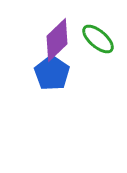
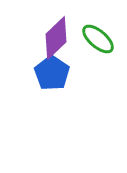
purple diamond: moved 1 px left, 2 px up
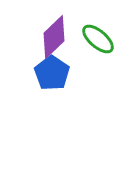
purple diamond: moved 2 px left, 1 px up
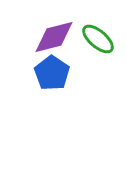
purple diamond: rotated 30 degrees clockwise
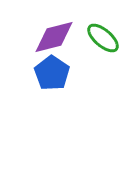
green ellipse: moved 5 px right, 1 px up
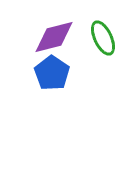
green ellipse: rotated 24 degrees clockwise
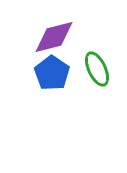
green ellipse: moved 6 px left, 31 px down
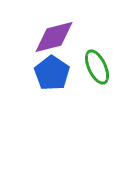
green ellipse: moved 2 px up
